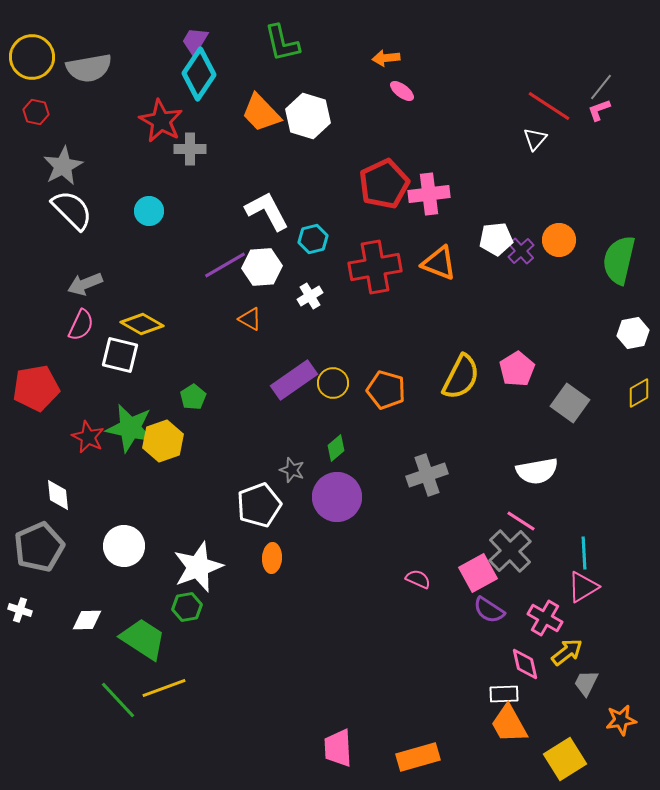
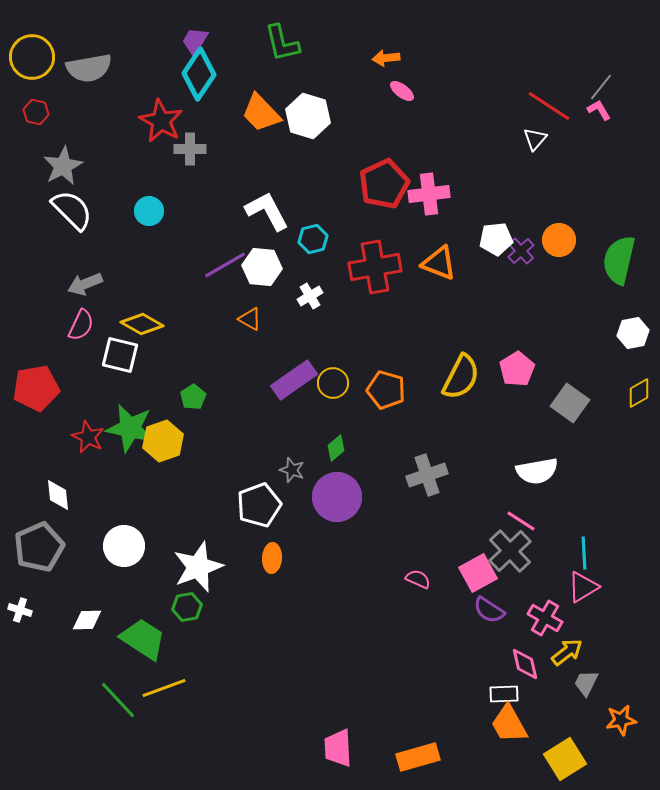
pink L-shape at (599, 110): rotated 80 degrees clockwise
white hexagon at (262, 267): rotated 9 degrees clockwise
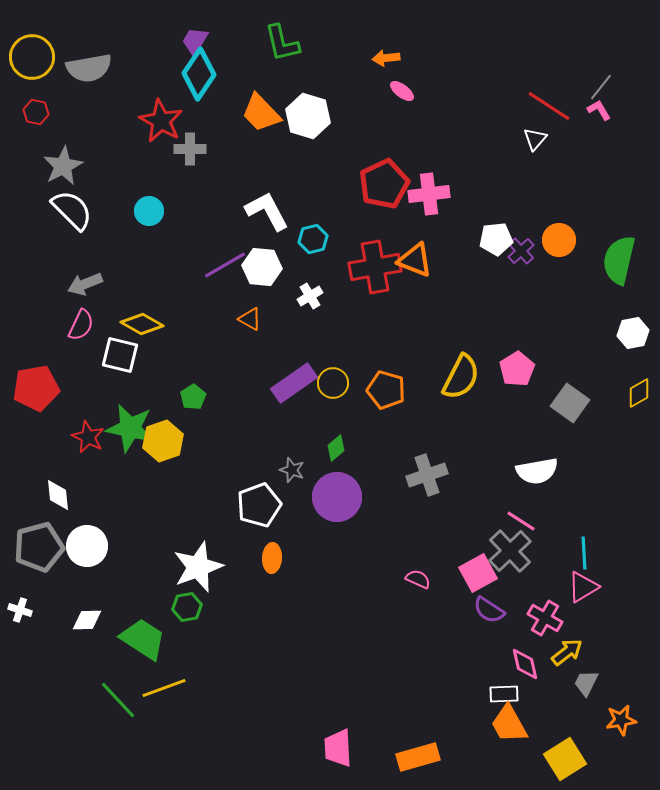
orange triangle at (439, 263): moved 24 px left, 3 px up
purple rectangle at (294, 380): moved 3 px down
white circle at (124, 546): moved 37 px left
gray pentagon at (39, 547): rotated 9 degrees clockwise
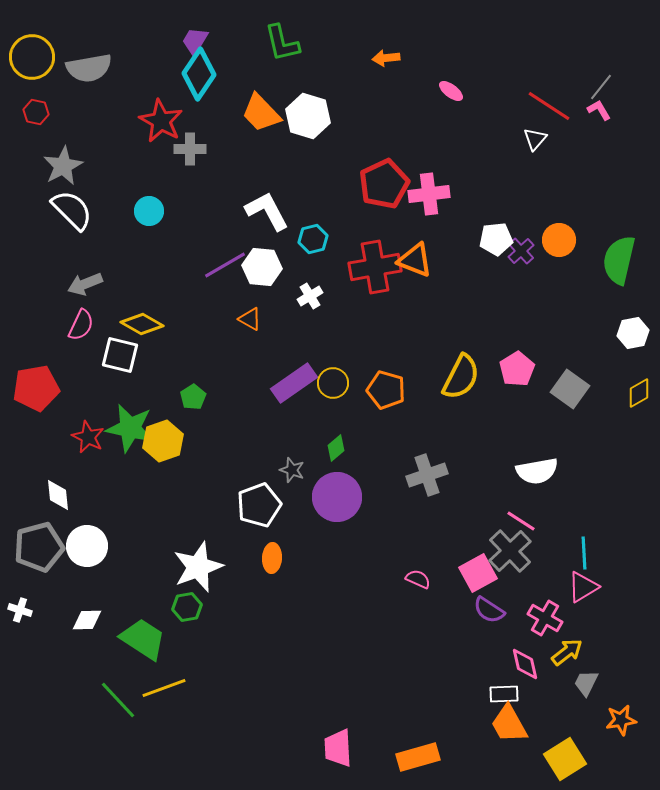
pink ellipse at (402, 91): moved 49 px right
gray square at (570, 403): moved 14 px up
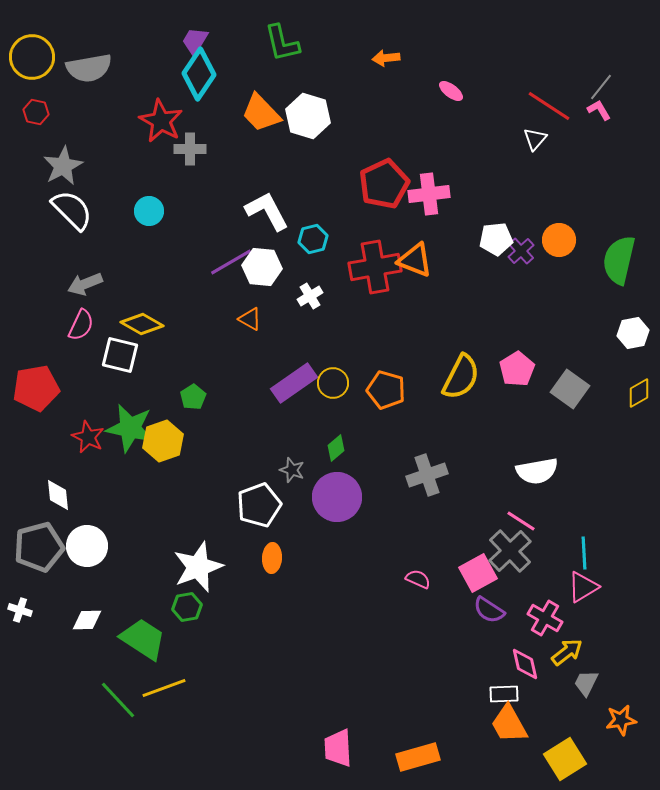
purple line at (225, 265): moved 6 px right, 3 px up
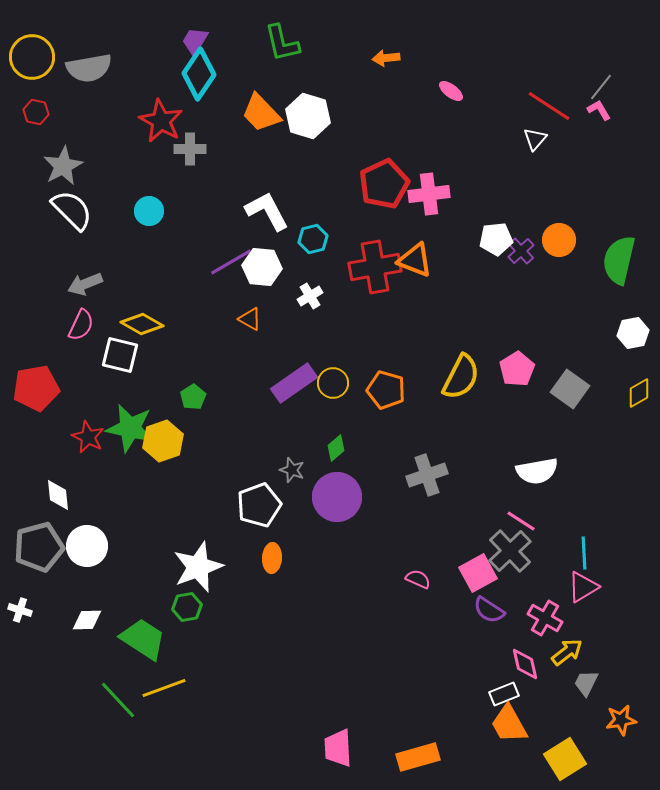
white rectangle at (504, 694): rotated 20 degrees counterclockwise
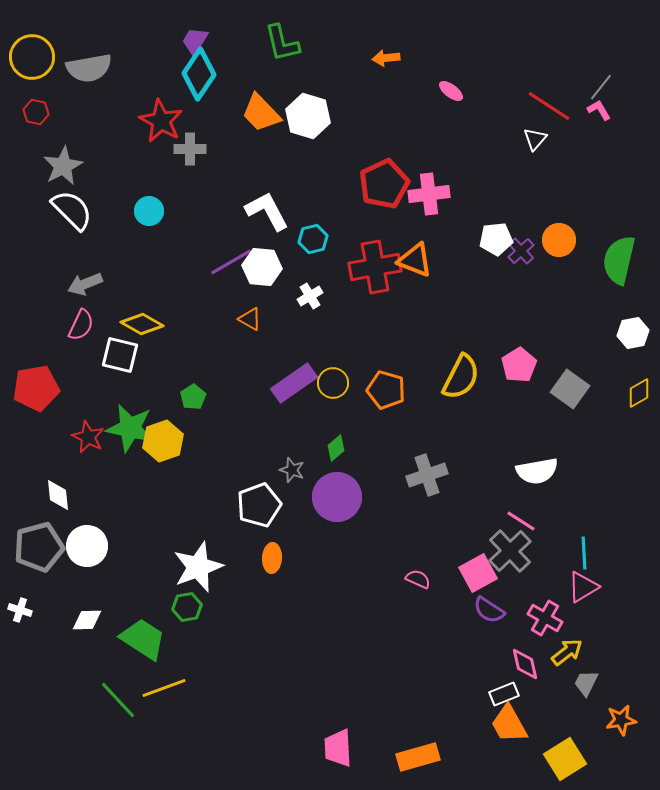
pink pentagon at (517, 369): moved 2 px right, 4 px up
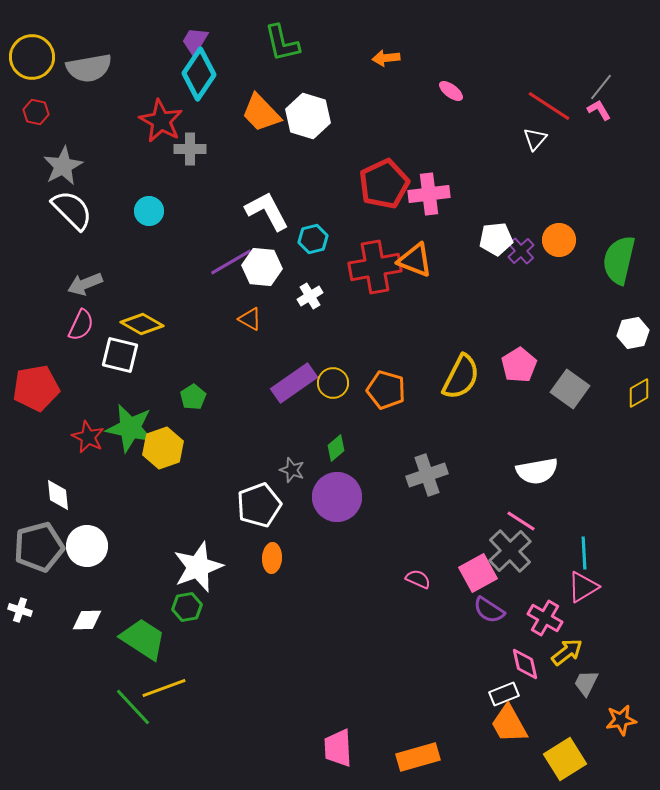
yellow hexagon at (163, 441): moved 7 px down
green line at (118, 700): moved 15 px right, 7 px down
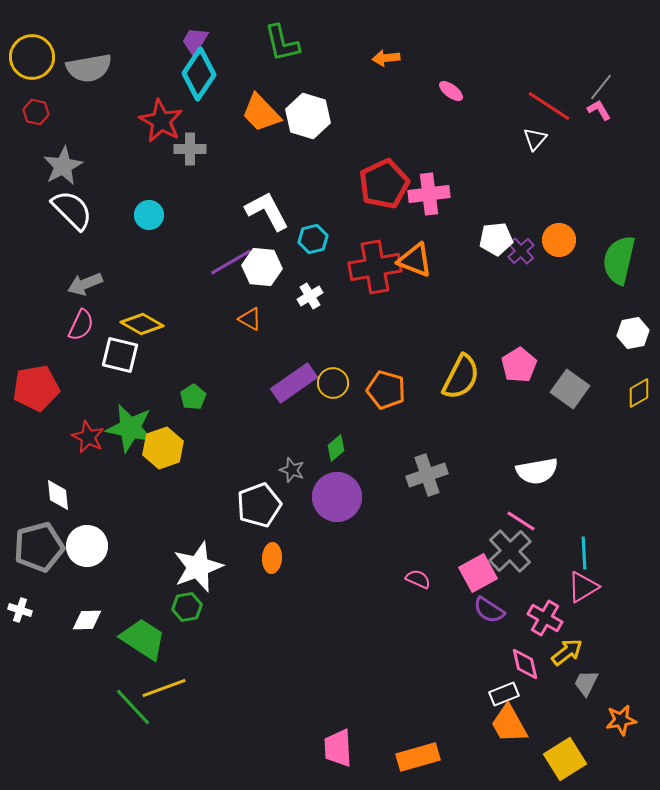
cyan circle at (149, 211): moved 4 px down
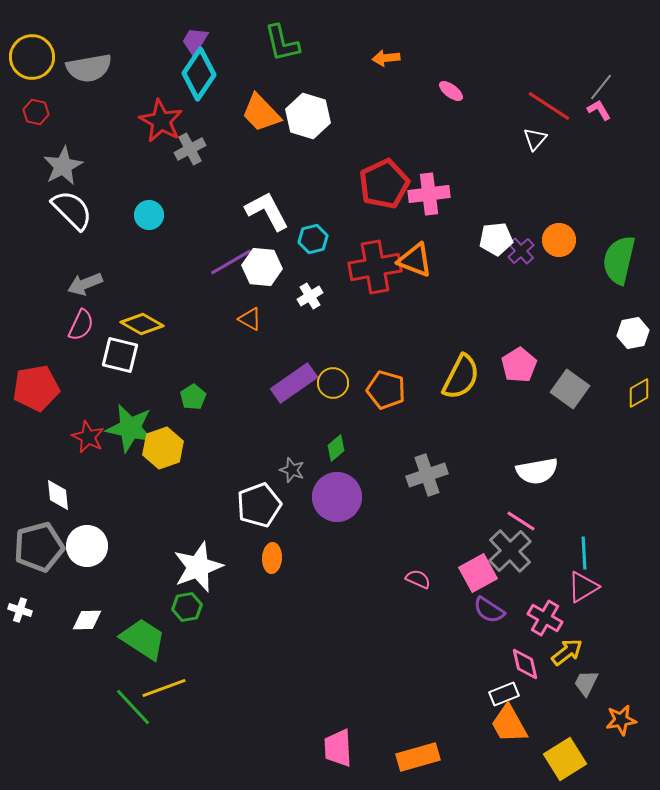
gray cross at (190, 149): rotated 28 degrees counterclockwise
